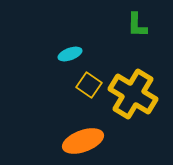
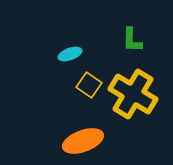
green L-shape: moved 5 px left, 15 px down
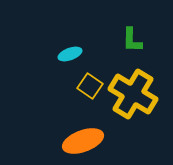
yellow square: moved 1 px right, 1 px down
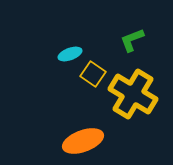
green L-shape: rotated 68 degrees clockwise
yellow square: moved 3 px right, 12 px up
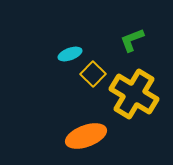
yellow square: rotated 10 degrees clockwise
yellow cross: moved 1 px right
orange ellipse: moved 3 px right, 5 px up
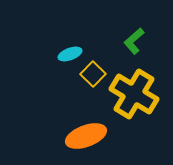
green L-shape: moved 2 px right, 1 px down; rotated 20 degrees counterclockwise
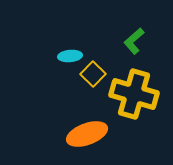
cyan ellipse: moved 2 px down; rotated 15 degrees clockwise
yellow cross: rotated 15 degrees counterclockwise
orange ellipse: moved 1 px right, 2 px up
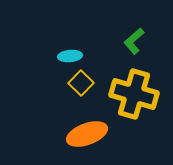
yellow square: moved 12 px left, 9 px down
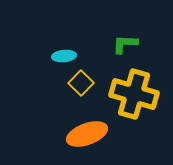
green L-shape: moved 9 px left, 3 px down; rotated 44 degrees clockwise
cyan ellipse: moved 6 px left
